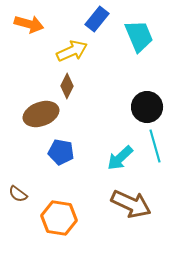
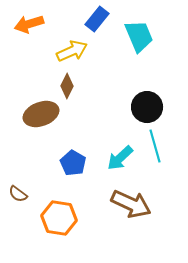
orange arrow: rotated 148 degrees clockwise
blue pentagon: moved 12 px right, 11 px down; rotated 20 degrees clockwise
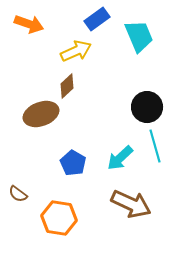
blue rectangle: rotated 15 degrees clockwise
orange arrow: rotated 144 degrees counterclockwise
yellow arrow: moved 4 px right
brown diamond: rotated 20 degrees clockwise
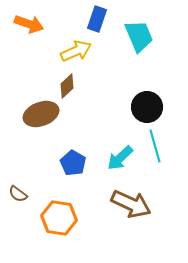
blue rectangle: rotated 35 degrees counterclockwise
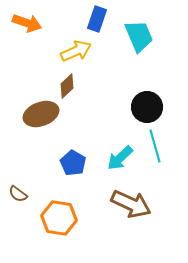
orange arrow: moved 2 px left, 1 px up
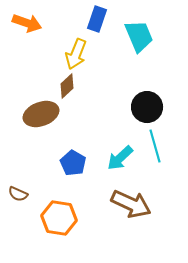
yellow arrow: moved 3 px down; rotated 136 degrees clockwise
brown semicircle: rotated 12 degrees counterclockwise
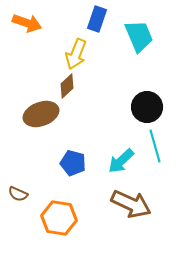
cyan arrow: moved 1 px right, 3 px down
blue pentagon: rotated 15 degrees counterclockwise
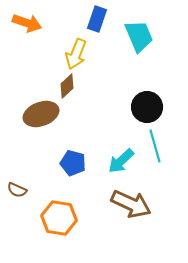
brown semicircle: moved 1 px left, 4 px up
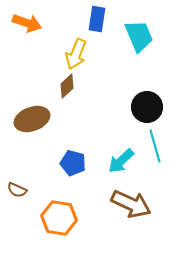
blue rectangle: rotated 10 degrees counterclockwise
brown ellipse: moved 9 px left, 5 px down
